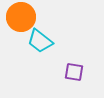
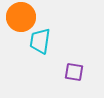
cyan trapezoid: rotated 60 degrees clockwise
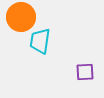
purple square: moved 11 px right; rotated 12 degrees counterclockwise
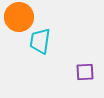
orange circle: moved 2 px left
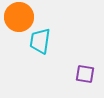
purple square: moved 2 px down; rotated 12 degrees clockwise
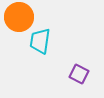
purple square: moved 6 px left; rotated 18 degrees clockwise
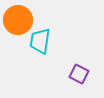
orange circle: moved 1 px left, 3 px down
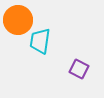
purple square: moved 5 px up
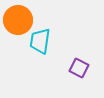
purple square: moved 1 px up
